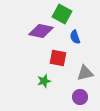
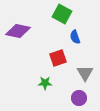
purple diamond: moved 23 px left
red square: rotated 30 degrees counterclockwise
gray triangle: rotated 48 degrees counterclockwise
green star: moved 1 px right, 2 px down; rotated 16 degrees clockwise
purple circle: moved 1 px left, 1 px down
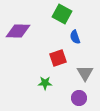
purple diamond: rotated 10 degrees counterclockwise
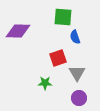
green square: moved 1 px right, 3 px down; rotated 24 degrees counterclockwise
gray triangle: moved 8 px left
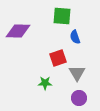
green square: moved 1 px left, 1 px up
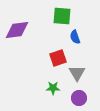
purple diamond: moved 1 px left, 1 px up; rotated 10 degrees counterclockwise
green star: moved 8 px right, 5 px down
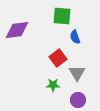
red square: rotated 18 degrees counterclockwise
green star: moved 3 px up
purple circle: moved 1 px left, 2 px down
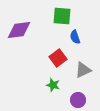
purple diamond: moved 2 px right
gray triangle: moved 6 px right, 3 px up; rotated 36 degrees clockwise
green star: rotated 16 degrees clockwise
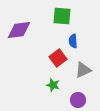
blue semicircle: moved 2 px left, 4 px down; rotated 16 degrees clockwise
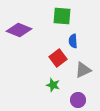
purple diamond: rotated 30 degrees clockwise
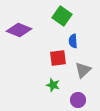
green square: rotated 30 degrees clockwise
red square: rotated 30 degrees clockwise
gray triangle: rotated 18 degrees counterclockwise
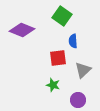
purple diamond: moved 3 px right
